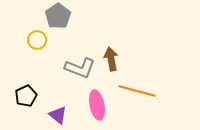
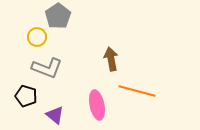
yellow circle: moved 3 px up
gray L-shape: moved 33 px left
black pentagon: rotated 30 degrees counterclockwise
purple triangle: moved 3 px left
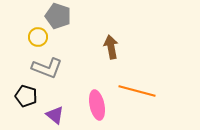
gray pentagon: rotated 20 degrees counterclockwise
yellow circle: moved 1 px right
brown arrow: moved 12 px up
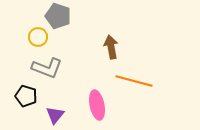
orange line: moved 3 px left, 10 px up
purple triangle: rotated 30 degrees clockwise
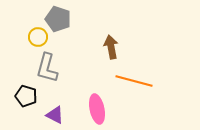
gray pentagon: moved 3 px down
gray L-shape: rotated 84 degrees clockwise
pink ellipse: moved 4 px down
purple triangle: rotated 42 degrees counterclockwise
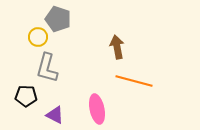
brown arrow: moved 6 px right
black pentagon: rotated 15 degrees counterclockwise
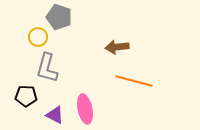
gray pentagon: moved 1 px right, 2 px up
brown arrow: rotated 85 degrees counterclockwise
pink ellipse: moved 12 px left
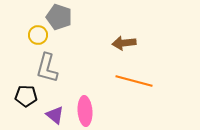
yellow circle: moved 2 px up
brown arrow: moved 7 px right, 4 px up
pink ellipse: moved 2 px down; rotated 8 degrees clockwise
purple triangle: rotated 12 degrees clockwise
